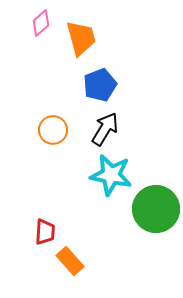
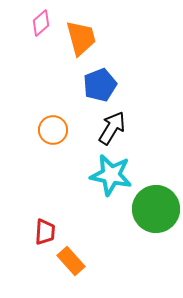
black arrow: moved 7 px right, 1 px up
orange rectangle: moved 1 px right
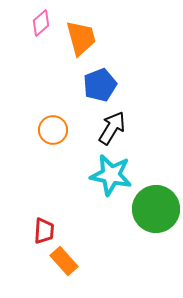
red trapezoid: moved 1 px left, 1 px up
orange rectangle: moved 7 px left
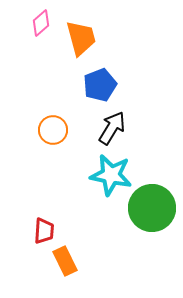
green circle: moved 4 px left, 1 px up
orange rectangle: moved 1 px right; rotated 16 degrees clockwise
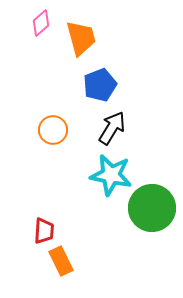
orange rectangle: moved 4 px left
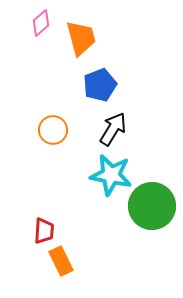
black arrow: moved 1 px right, 1 px down
green circle: moved 2 px up
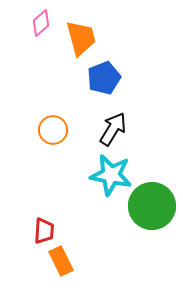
blue pentagon: moved 4 px right, 7 px up
